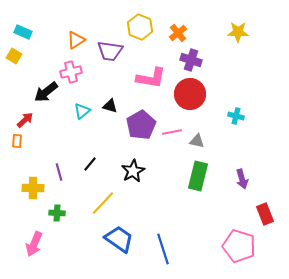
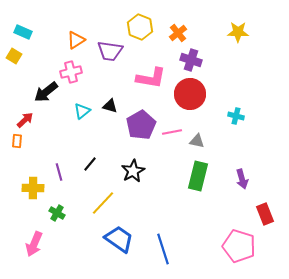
green cross: rotated 28 degrees clockwise
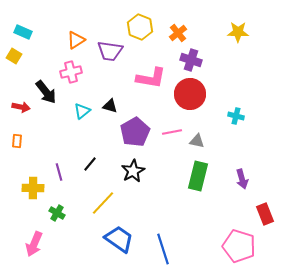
black arrow: rotated 90 degrees counterclockwise
red arrow: moved 4 px left, 13 px up; rotated 54 degrees clockwise
purple pentagon: moved 6 px left, 7 px down
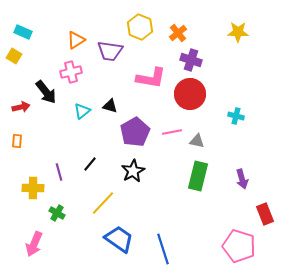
red arrow: rotated 24 degrees counterclockwise
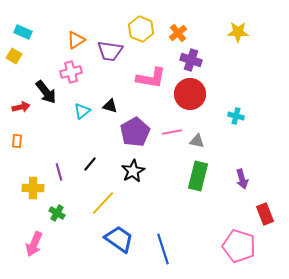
yellow hexagon: moved 1 px right, 2 px down
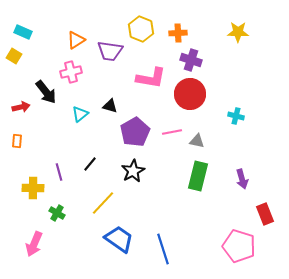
orange cross: rotated 36 degrees clockwise
cyan triangle: moved 2 px left, 3 px down
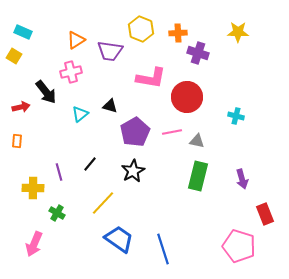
purple cross: moved 7 px right, 7 px up
red circle: moved 3 px left, 3 px down
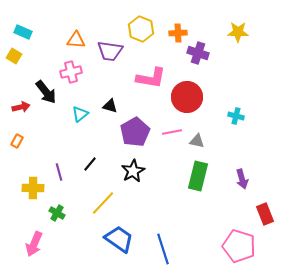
orange triangle: rotated 36 degrees clockwise
orange rectangle: rotated 24 degrees clockwise
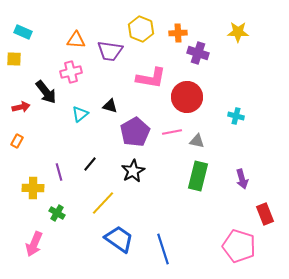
yellow square: moved 3 px down; rotated 28 degrees counterclockwise
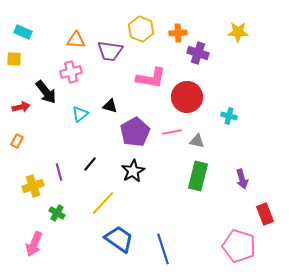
cyan cross: moved 7 px left
yellow cross: moved 2 px up; rotated 20 degrees counterclockwise
